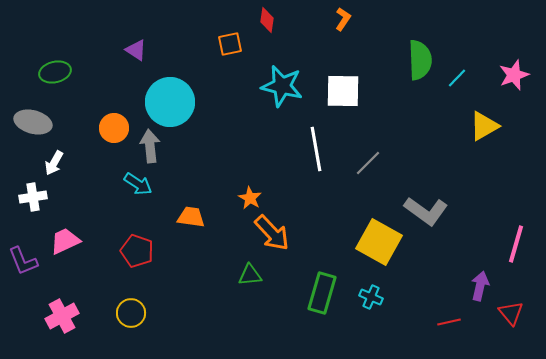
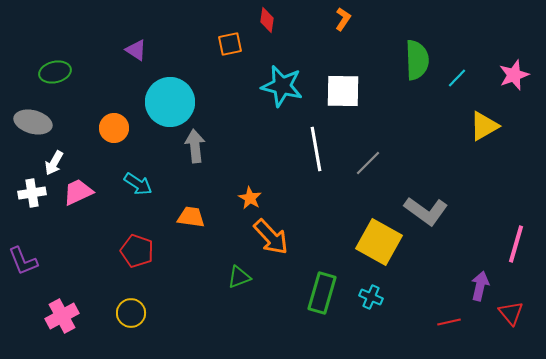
green semicircle: moved 3 px left
gray arrow: moved 45 px right
white cross: moved 1 px left, 4 px up
orange arrow: moved 1 px left, 4 px down
pink trapezoid: moved 13 px right, 49 px up
green triangle: moved 11 px left, 2 px down; rotated 15 degrees counterclockwise
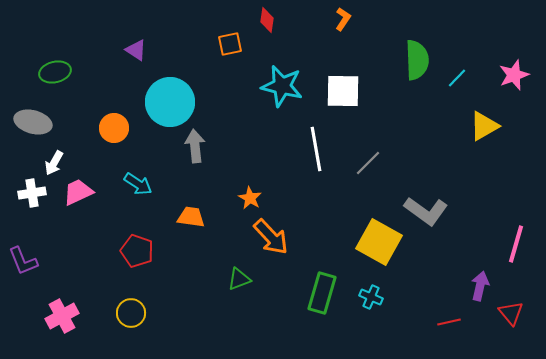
green triangle: moved 2 px down
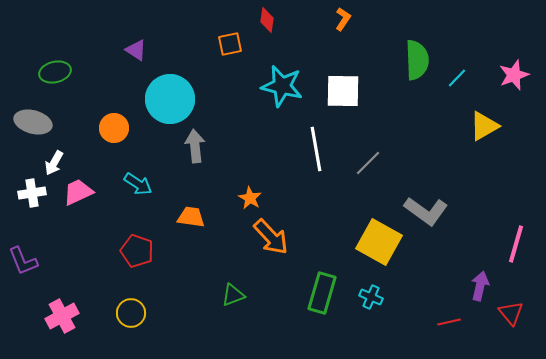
cyan circle: moved 3 px up
green triangle: moved 6 px left, 16 px down
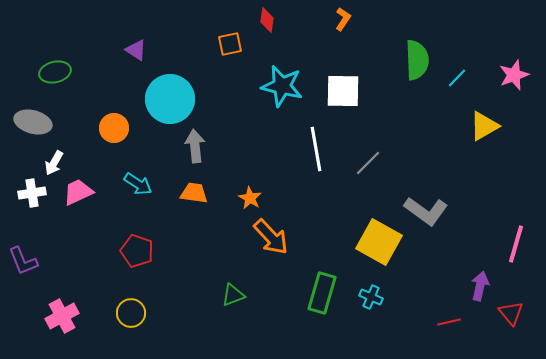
orange trapezoid: moved 3 px right, 24 px up
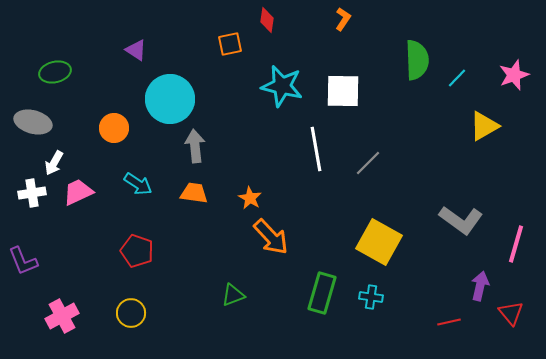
gray L-shape: moved 35 px right, 9 px down
cyan cross: rotated 15 degrees counterclockwise
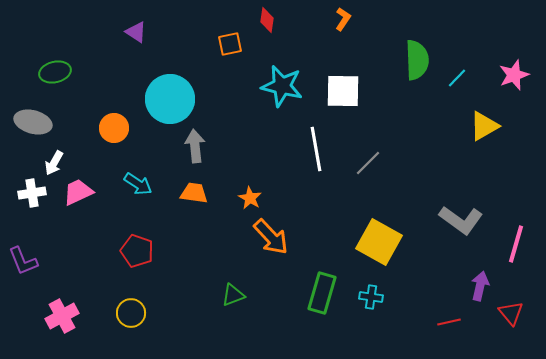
purple triangle: moved 18 px up
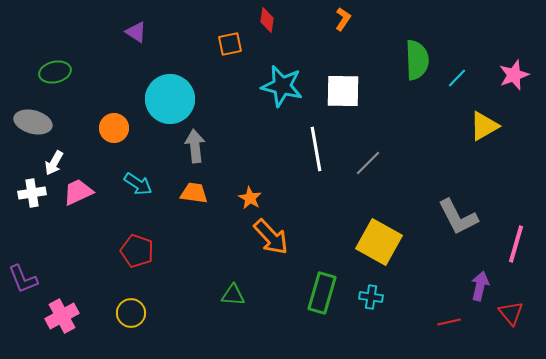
gray L-shape: moved 3 px left, 3 px up; rotated 27 degrees clockwise
purple L-shape: moved 18 px down
green triangle: rotated 25 degrees clockwise
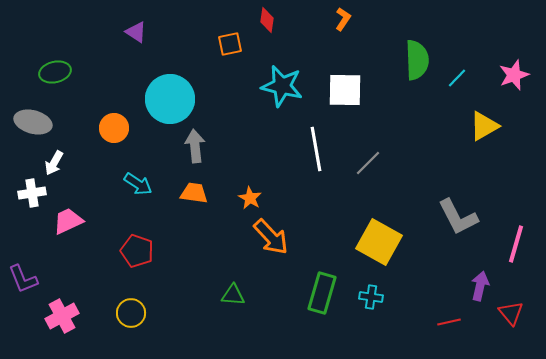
white square: moved 2 px right, 1 px up
pink trapezoid: moved 10 px left, 29 px down
